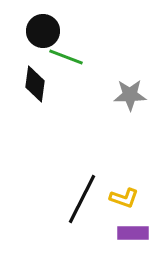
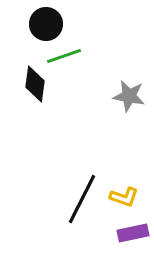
black circle: moved 3 px right, 7 px up
green line: moved 2 px left, 1 px up; rotated 40 degrees counterclockwise
gray star: moved 1 px left, 1 px down; rotated 12 degrees clockwise
yellow L-shape: moved 1 px up
purple rectangle: rotated 12 degrees counterclockwise
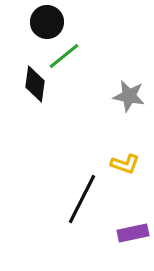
black circle: moved 1 px right, 2 px up
green line: rotated 20 degrees counterclockwise
yellow L-shape: moved 1 px right, 33 px up
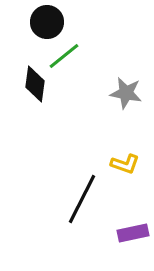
gray star: moved 3 px left, 3 px up
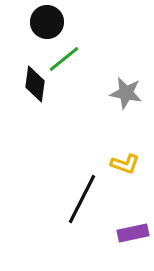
green line: moved 3 px down
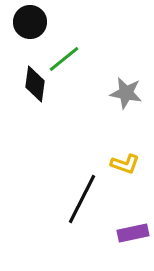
black circle: moved 17 px left
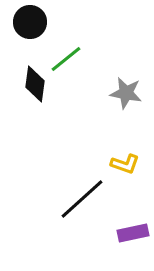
green line: moved 2 px right
black line: rotated 21 degrees clockwise
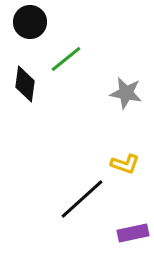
black diamond: moved 10 px left
